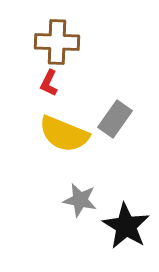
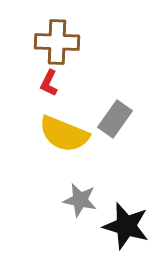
black star: rotated 15 degrees counterclockwise
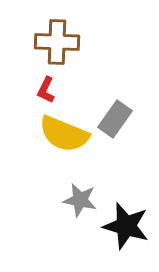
red L-shape: moved 3 px left, 7 px down
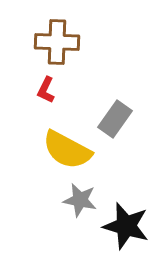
yellow semicircle: moved 3 px right, 16 px down; rotated 6 degrees clockwise
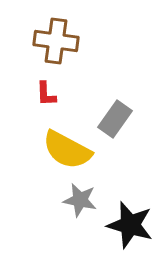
brown cross: moved 1 px left, 1 px up; rotated 6 degrees clockwise
red L-shape: moved 4 px down; rotated 28 degrees counterclockwise
black star: moved 4 px right, 1 px up
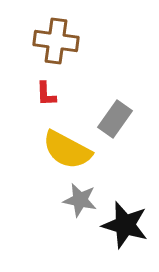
black star: moved 5 px left
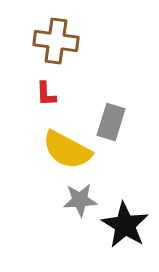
gray rectangle: moved 4 px left, 3 px down; rotated 18 degrees counterclockwise
gray star: rotated 16 degrees counterclockwise
black star: rotated 15 degrees clockwise
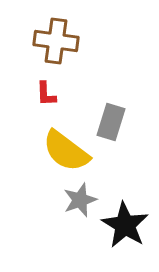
yellow semicircle: moved 1 px left, 1 px down; rotated 9 degrees clockwise
gray star: rotated 16 degrees counterclockwise
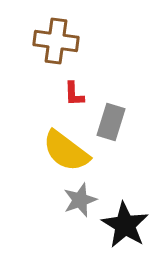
red L-shape: moved 28 px right
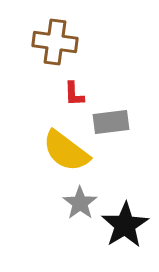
brown cross: moved 1 px left, 1 px down
gray rectangle: rotated 66 degrees clockwise
gray star: moved 3 px down; rotated 16 degrees counterclockwise
black star: rotated 9 degrees clockwise
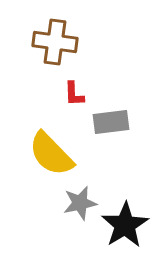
yellow semicircle: moved 15 px left, 3 px down; rotated 9 degrees clockwise
gray star: rotated 24 degrees clockwise
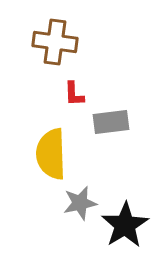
yellow semicircle: rotated 42 degrees clockwise
